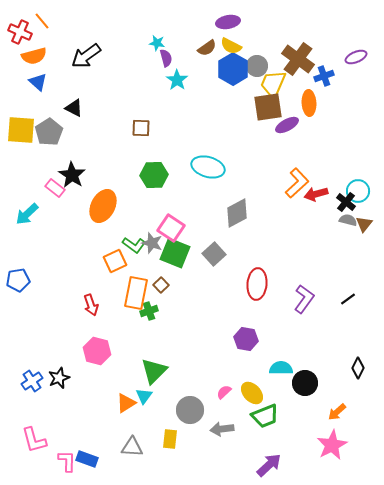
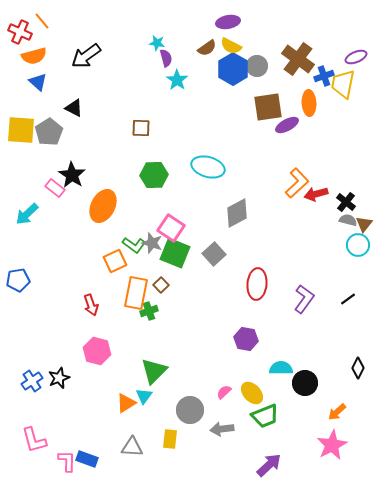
yellow trapezoid at (273, 84): moved 70 px right; rotated 12 degrees counterclockwise
cyan circle at (358, 191): moved 54 px down
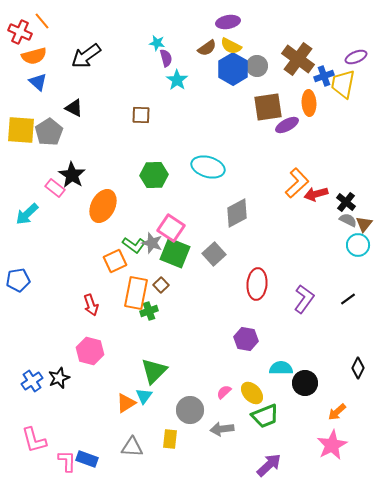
brown square at (141, 128): moved 13 px up
gray semicircle at (348, 220): rotated 12 degrees clockwise
pink hexagon at (97, 351): moved 7 px left
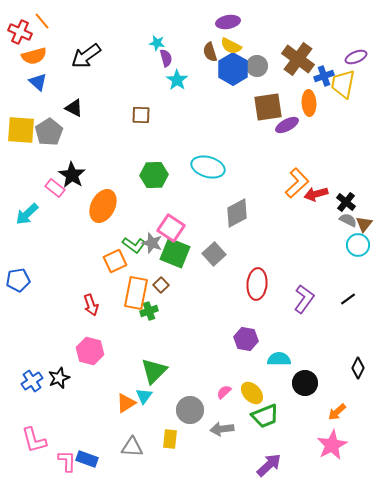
brown semicircle at (207, 48): moved 3 px right, 4 px down; rotated 108 degrees clockwise
cyan semicircle at (281, 368): moved 2 px left, 9 px up
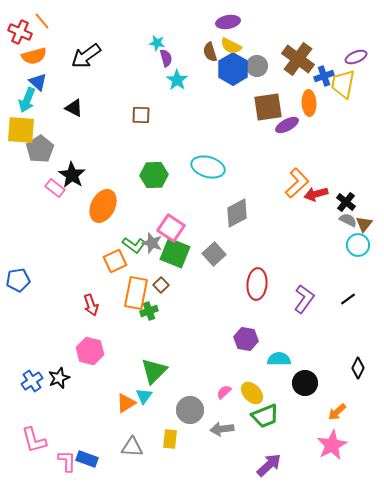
gray pentagon at (49, 132): moved 9 px left, 17 px down
cyan arrow at (27, 214): moved 114 px up; rotated 25 degrees counterclockwise
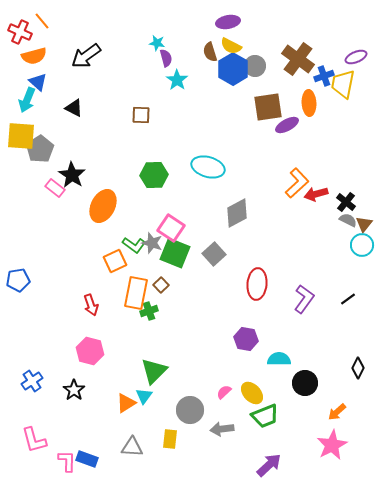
gray circle at (257, 66): moved 2 px left
yellow square at (21, 130): moved 6 px down
cyan circle at (358, 245): moved 4 px right
black star at (59, 378): moved 15 px right, 12 px down; rotated 15 degrees counterclockwise
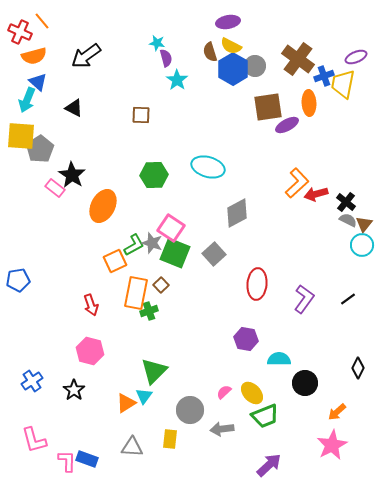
green L-shape at (134, 245): rotated 65 degrees counterclockwise
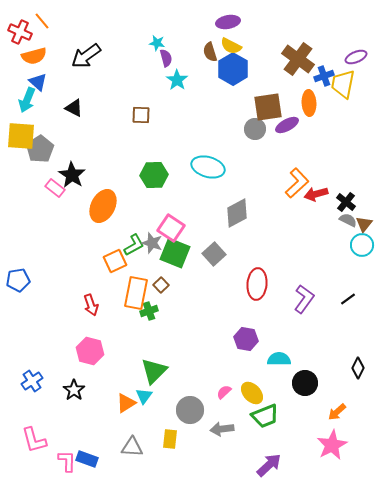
gray circle at (255, 66): moved 63 px down
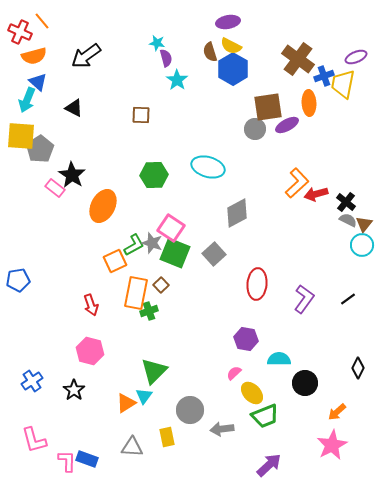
pink semicircle at (224, 392): moved 10 px right, 19 px up
yellow rectangle at (170, 439): moved 3 px left, 2 px up; rotated 18 degrees counterclockwise
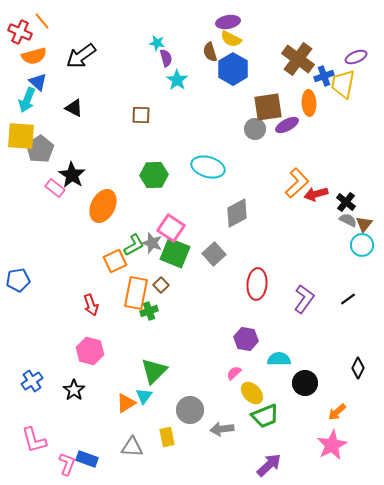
yellow semicircle at (231, 46): moved 7 px up
black arrow at (86, 56): moved 5 px left
pink L-shape at (67, 461): moved 3 px down; rotated 20 degrees clockwise
